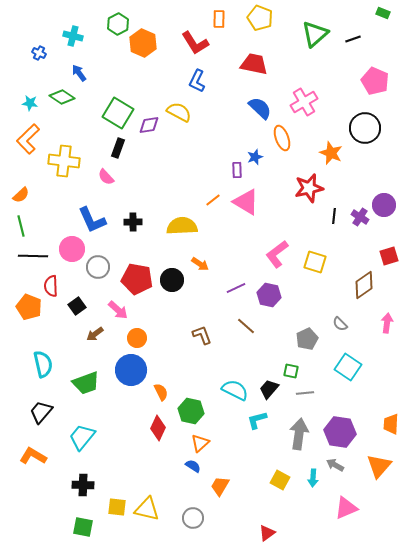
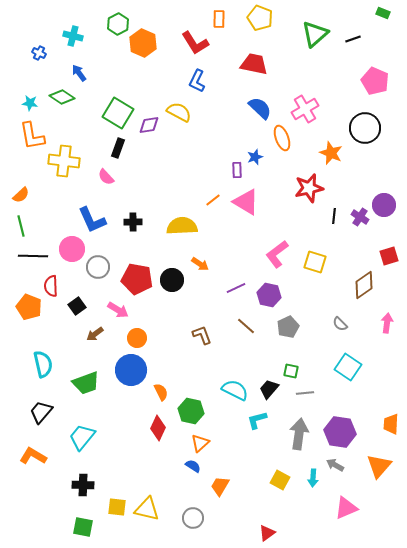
pink cross at (304, 102): moved 1 px right, 7 px down
orange L-shape at (28, 139): moved 4 px right, 3 px up; rotated 56 degrees counterclockwise
pink arrow at (118, 310): rotated 10 degrees counterclockwise
gray pentagon at (307, 339): moved 19 px left, 12 px up
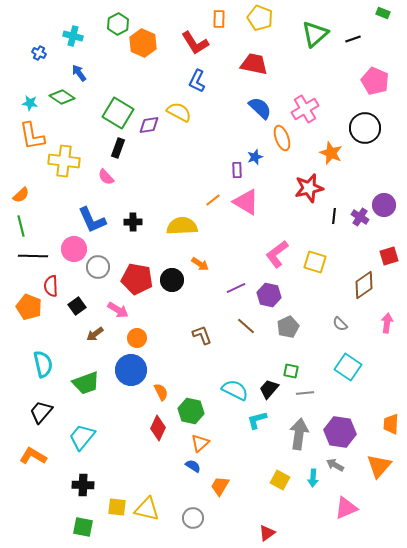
pink circle at (72, 249): moved 2 px right
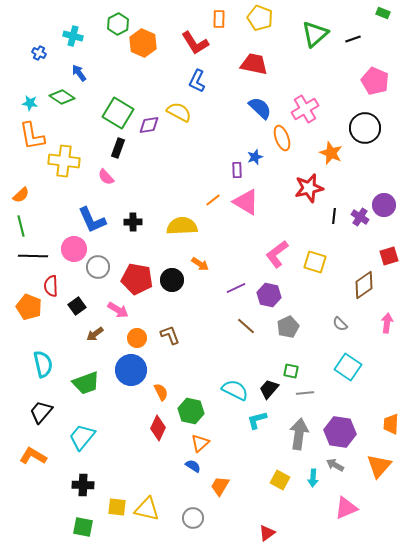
brown L-shape at (202, 335): moved 32 px left
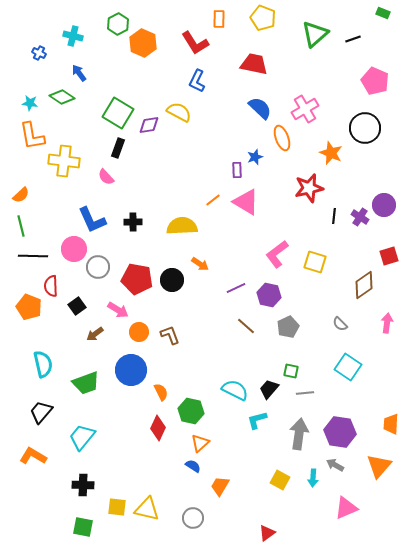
yellow pentagon at (260, 18): moved 3 px right
orange circle at (137, 338): moved 2 px right, 6 px up
